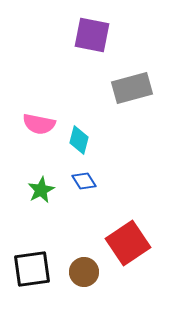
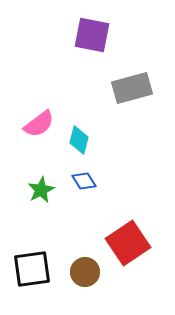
pink semicircle: rotated 48 degrees counterclockwise
brown circle: moved 1 px right
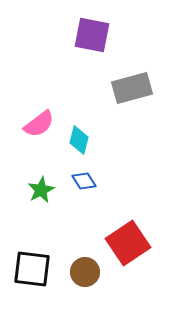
black square: rotated 15 degrees clockwise
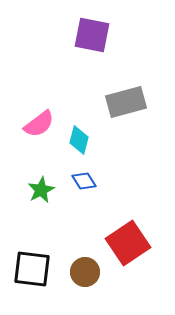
gray rectangle: moved 6 px left, 14 px down
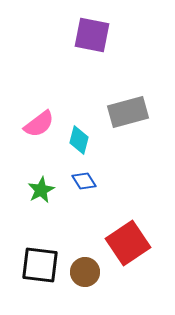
gray rectangle: moved 2 px right, 10 px down
black square: moved 8 px right, 4 px up
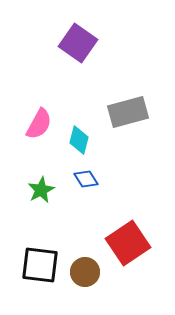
purple square: moved 14 px left, 8 px down; rotated 24 degrees clockwise
pink semicircle: rotated 24 degrees counterclockwise
blue diamond: moved 2 px right, 2 px up
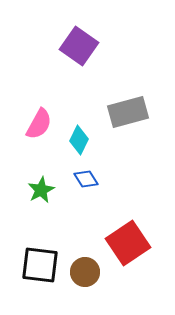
purple square: moved 1 px right, 3 px down
cyan diamond: rotated 12 degrees clockwise
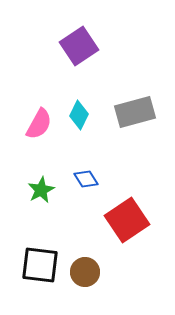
purple square: rotated 21 degrees clockwise
gray rectangle: moved 7 px right
cyan diamond: moved 25 px up
red square: moved 1 px left, 23 px up
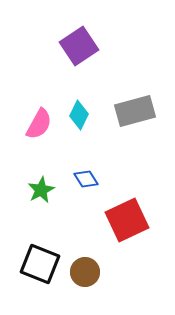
gray rectangle: moved 1 px up
red square: rotated 9 degrees clockwise
black square: moved 1 px up; rotated 15 degrees clockwise
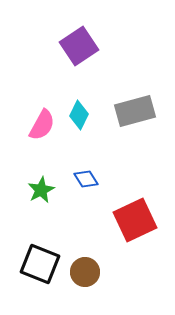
pink semicircle: moved 3 px right, 1 px down
red square: moved 8 px right
